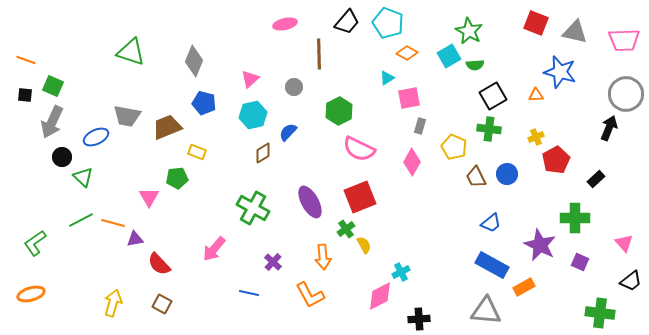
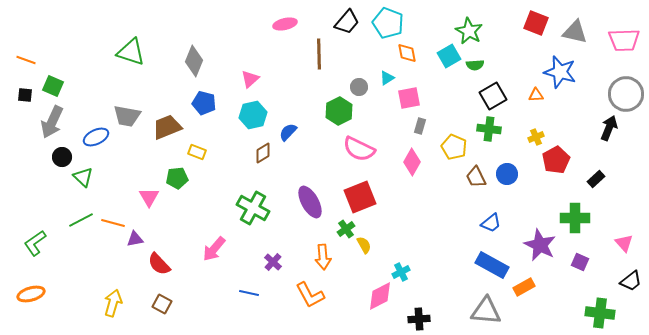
orange diamond at (407, 53): rotated 50 degrees clockwise
gray circle at (294, 87): moved 65 px right
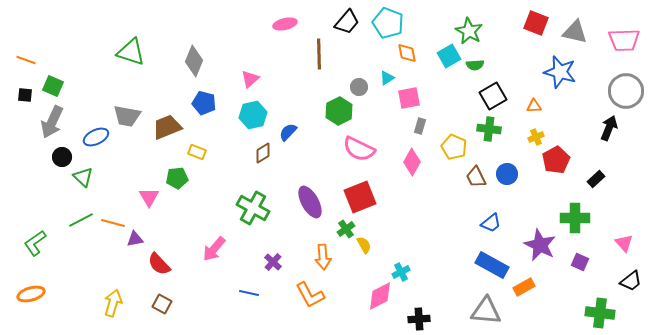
gray circle at (626, 94): moved 3 px up
orange triangle at (536, 95): moved 2 px left, 11 px down
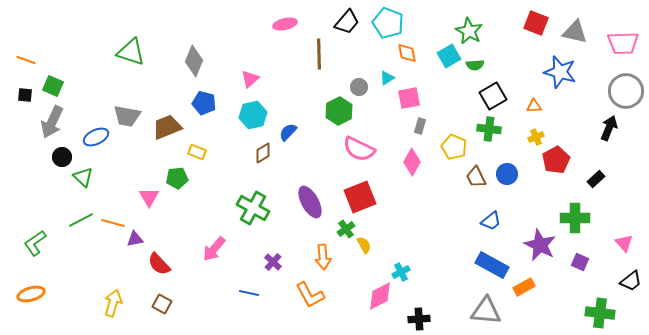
pink trapezoid at (624, 40): moved 1 px left, 3 px down
blue trapezoid at (491, 223): moved 2 px up
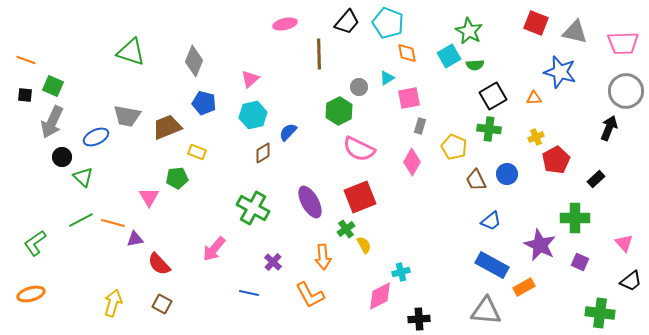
orange triangle at (534, 106): moved 8 px up
brown trapezoid at (476, 177): moved 3 px down
cyan cross at (401, 272): rotated 12 degrees clockwise
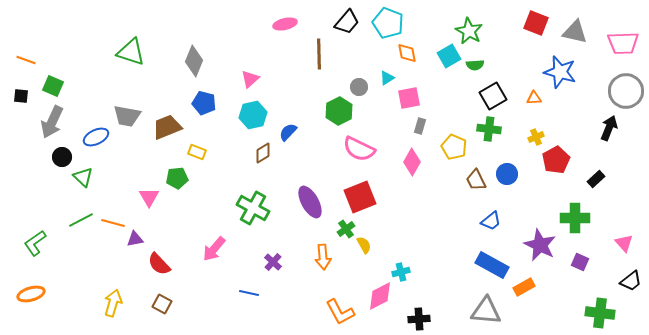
black square at (25, 95): moved 4 px left, 1 px down
orange L-shape at (310, 295): moved 30 px right, 17 px down
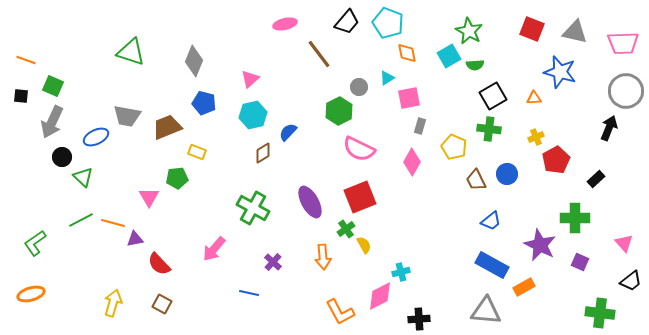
red square at (536, 23): moved 4 px left, 6 px down
brown line at (319, 54): rotated 36 degrees counterclockwise
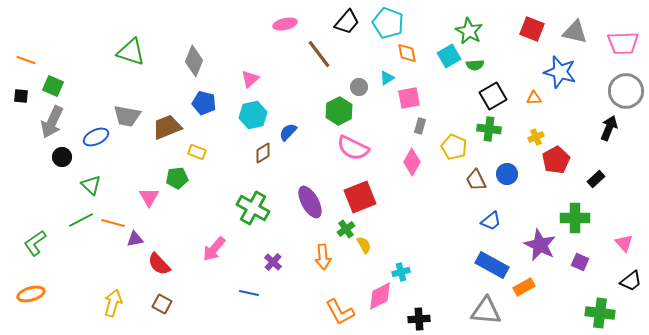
pink semicircle at (359, 149): moved 6 px left, 1 px up
green triangle at (83, 177): moved 8 px right, 8 px down
